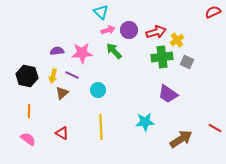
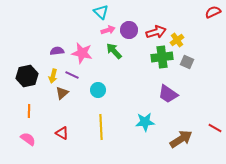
pink star: rotated 15 degrees clockwise
black hexagon: rotated 25 degrees counterclockwise
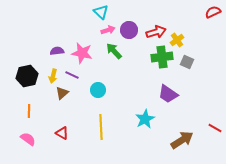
cyan star: moved 3 px up; rotated 24 degrees counterclockwise
brown arrow: moved 1 px right, 1 px down
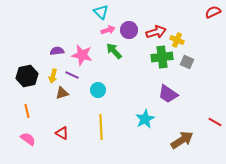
yellow cross: rotated 32 degrees counterclockwise
pink star: moved 2 px down
brown triangle: rotated 24 degrees clockwise
orange line: moved 2 px left; rotated 16 degrees counterclockwise
red line: moved 6 px up
